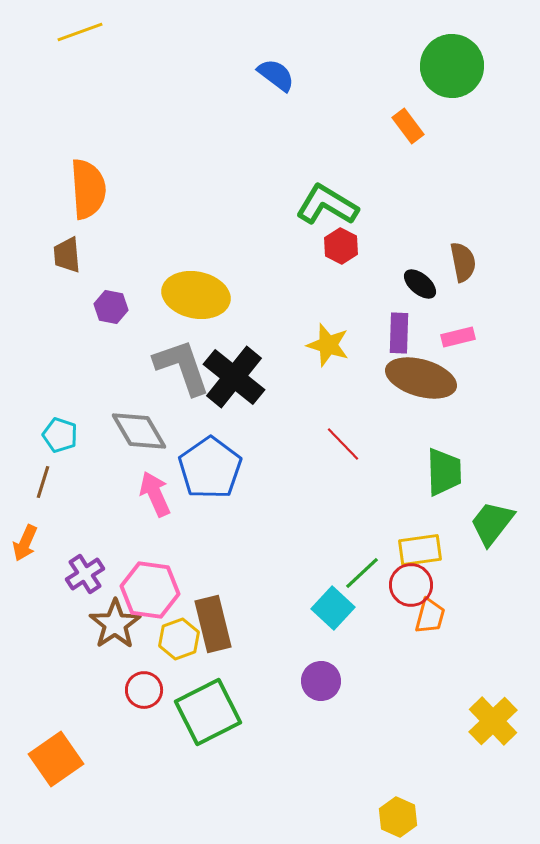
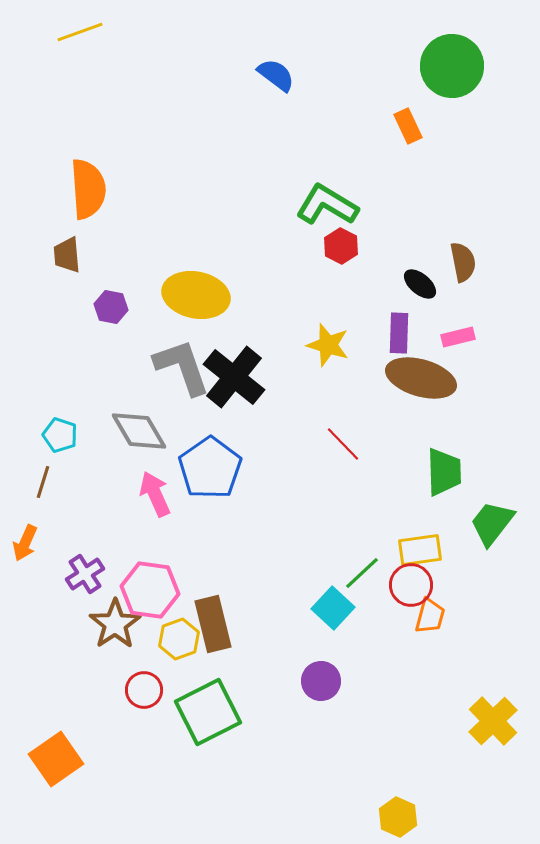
orange rectangle at (408, 126): rotated 12 degrees clockwise
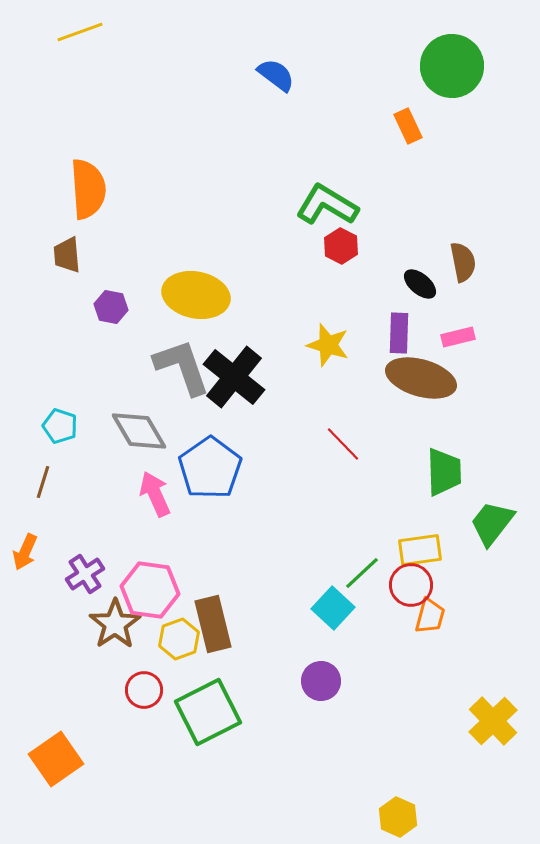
cyan pentagon at (60, 435): moved 9 px up
orange arrow at (25, 543): moved 9 px down
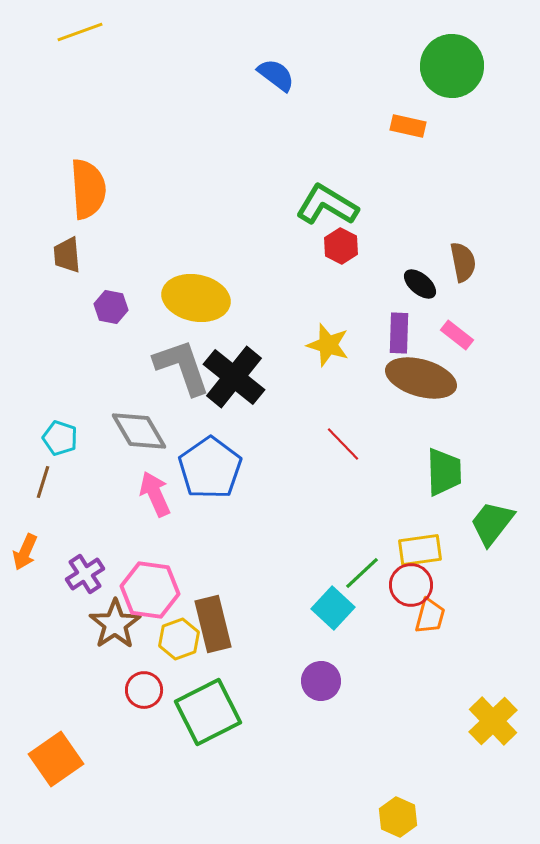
orange rectangle at (408, 126): rotated 52 degrees counterclockwise
yellow ellipse at (196, 295): moved 3 px down
pink rectangle at (458, 337): moved 1 px left, 2 px up; rotated 52 degrees clockwise
cyan pentagon at (60, 426): moved 12 px down
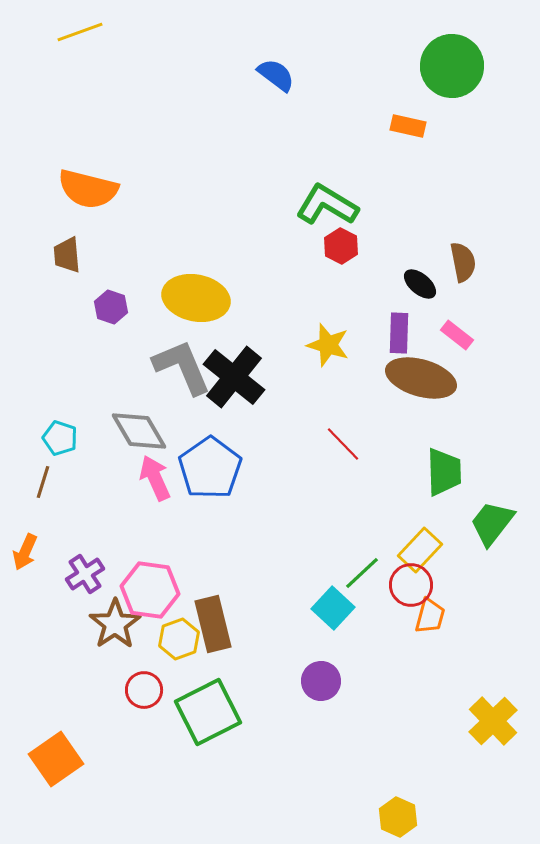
orange semicircle at (88, 189): rotated 108 degrees clockwise
purple hexagon at (111, 307): rotated 8 degrees clockwise
gray L-shape at (182, 367): rotated 4 degrees counterclockwise
pink arrow at (155, 494): moved 16 px up
yellow rectangle at (420, 550): rotated 39 degrees counterclockwise
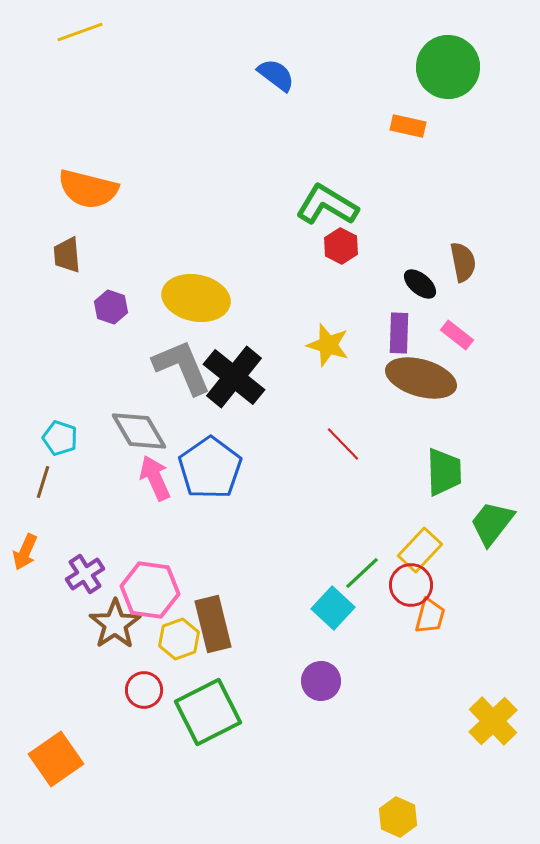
green circle at (452, 66): moved 4 px left, 1 px down
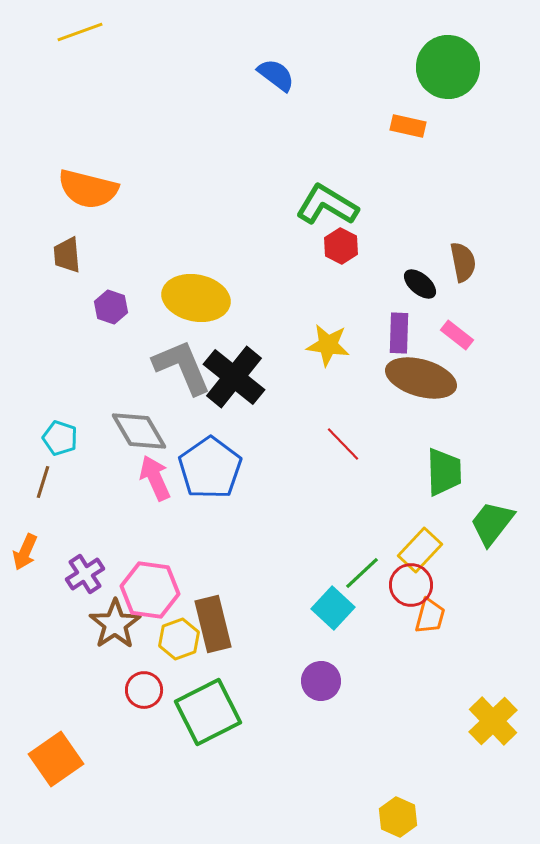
yellow star at (328, 345): rotated 9 degrees counterclockwise
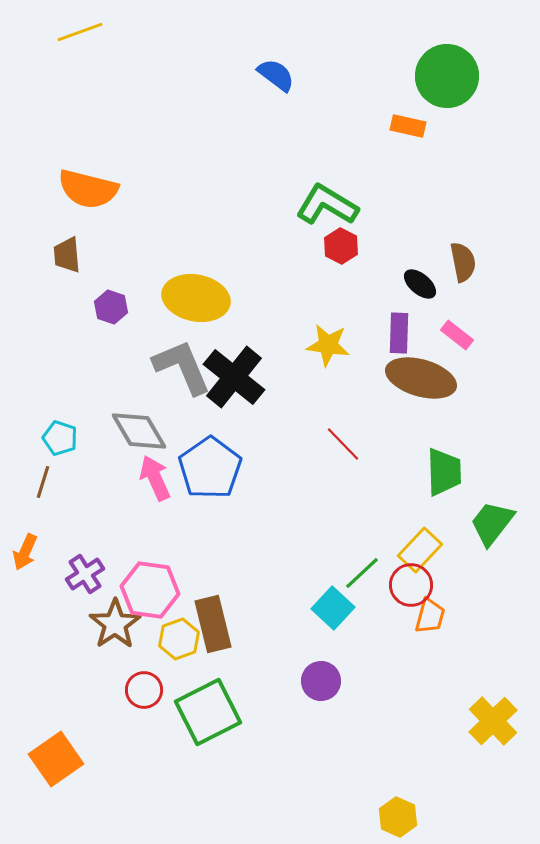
green circle at (448, 67): moved 1 px left, 9 px down
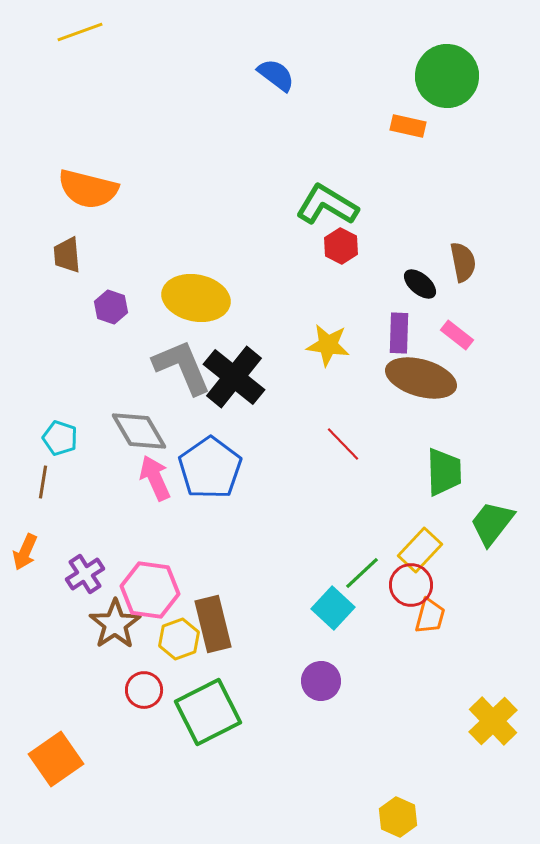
brown line at (43, 482): rotated 8 degrees counterclockwise
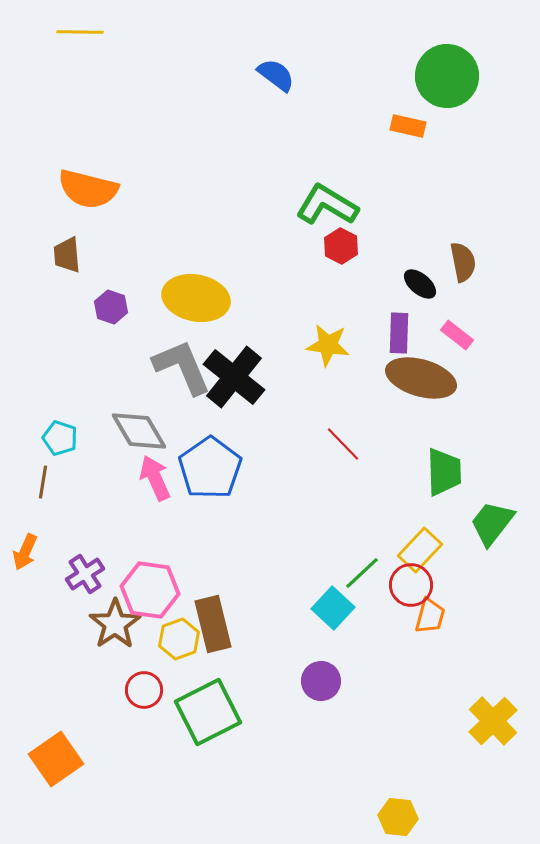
yellow line at (80, 32): rotated 21 degrees clockwise
yellow hexagon at (398, 817): rotated 18 degrees counterclockwise
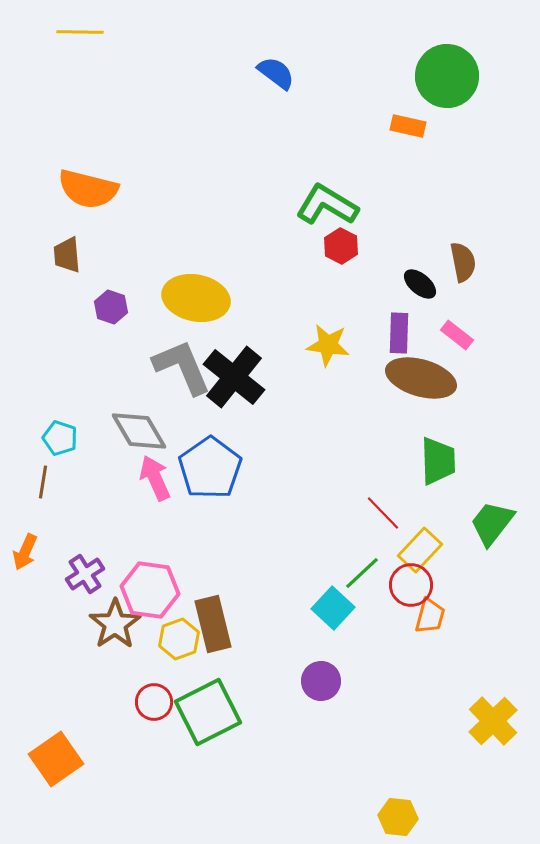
blue semicircle at (276, 75): moved 2 px up
red line at (343, 444): moved 40 px right, 69 px down
green trapezoid at (444, 472): moved 6 px left, 11 px up
red circle at (144, 690): moved 10 px right, 12 px down
